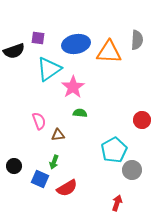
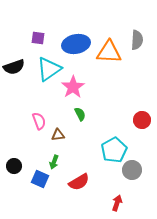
black semicircle: moved 16 px down
green semicircle: moved 1 px down; rotated 56 degrees clockwise
red semicircle: moved 12 px right, 6 px up
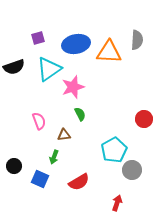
purple square: rotated 24 degrees counterclockwise
pink star: rotated 15 degrees clockwise
red circle: moved 2 px right, 1 px up
brown triangle: moved 6 px right
green arrow: moved 5 px up
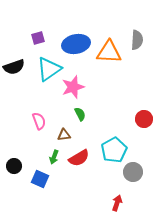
gray circle: moved 1 px right, 2 px down
red semicircle: moved 24 px up
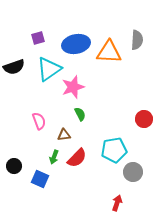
cyan pentagon: rotated 20 degrees clockwise
red semicircle: moved 2 px left; rotated 15 degrees counterclockwise
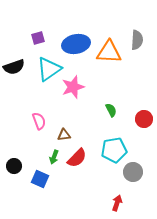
green semicircle: moved 31 px right, 4 px up
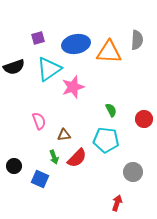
cyan pentagon: moved 8 px left, 10 px up; rotated 15 degrees clockwise
green arrow: rotated 40 degrees counterclockwise
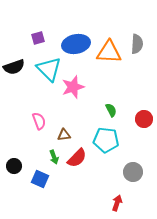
gray semicircle: moved 4 px down
cyan triangle: rotated 40 degrees counterclockwise
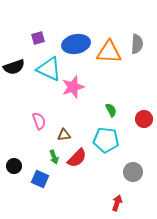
cyan triangle: rotated 20 degrees counterclockwise
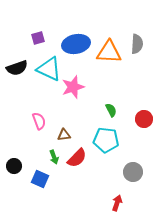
black semicircle: moved 3 px right, 1 px down
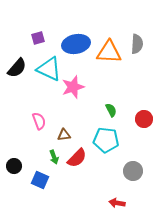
black semicircle: rotated 30 degrees counterclockwise
gray circle: moved 1 px up
blue square: moved 1 px down
red arrow: rotated 98 degrees counterclockwise
